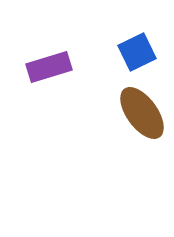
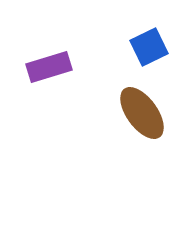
blue square: moved 12 px right, 5 px up
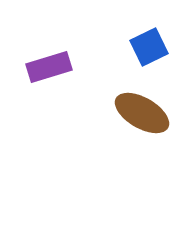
brown ellipse: rotated 24 degrees counterclockwise
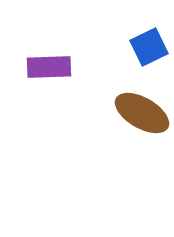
purple rectangle: rotated 15 degrees clockwise
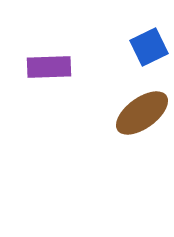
brown ellipse: rotated 66 degrees counterclockwise
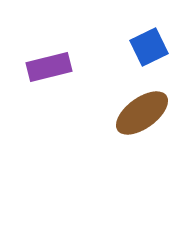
purple rectangle: rotated 12 degrees counterclockwise
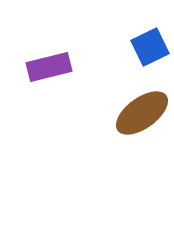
blue square: moved 1 px right
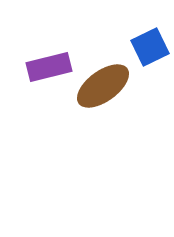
brown ellipse: moved 39 px left, 27 px up
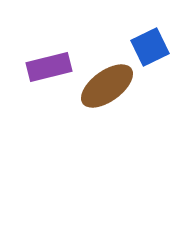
brown ellipse: moved 4 px right
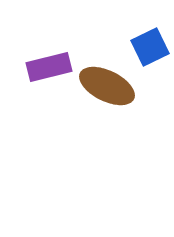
brown ellipse: rotated 62 degrees clockwise
